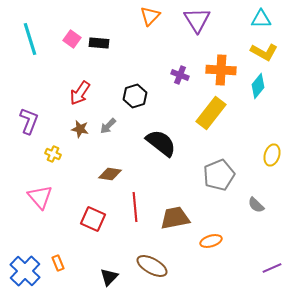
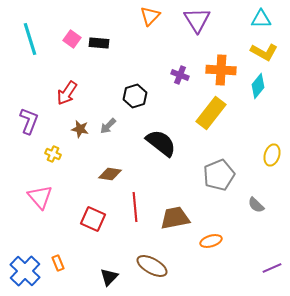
red arrow: moved 13 px left
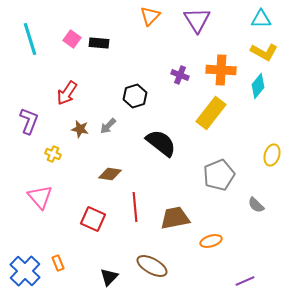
purple line: moved 27 px left, 13 px down
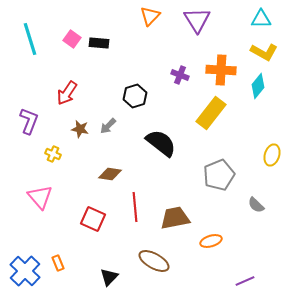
brown ellipse: moved 2 px right, 5 px up
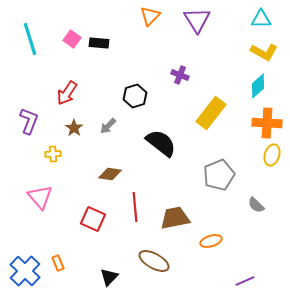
orange cross: moved 46 px right, 53 px down
cyan diamond: rotated 10 degrees clockwise
brown star: moved 6 px left, 1 px up; rotated 24 degrees clockwise
yellow cross: rotated 28 degrees counterclockwise
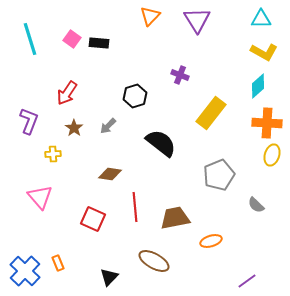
purple line: moved 2 px right; rotated 12 degrees counterclockwise
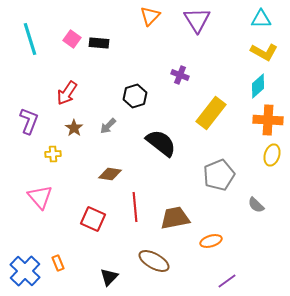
orange cross: moved 1 px right, 3 px up
purple line: moved 20 px left
